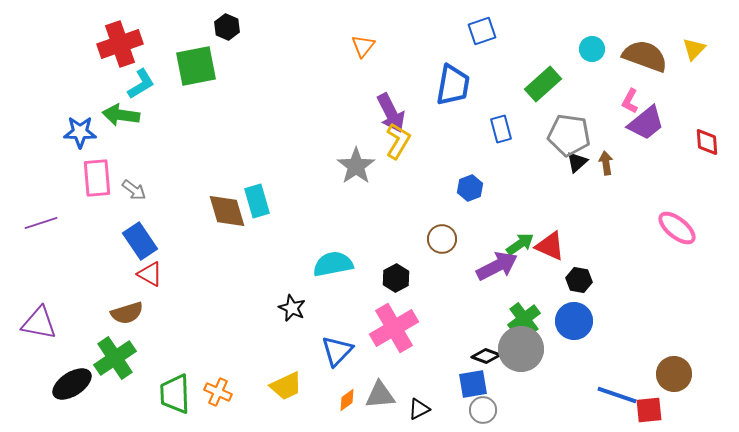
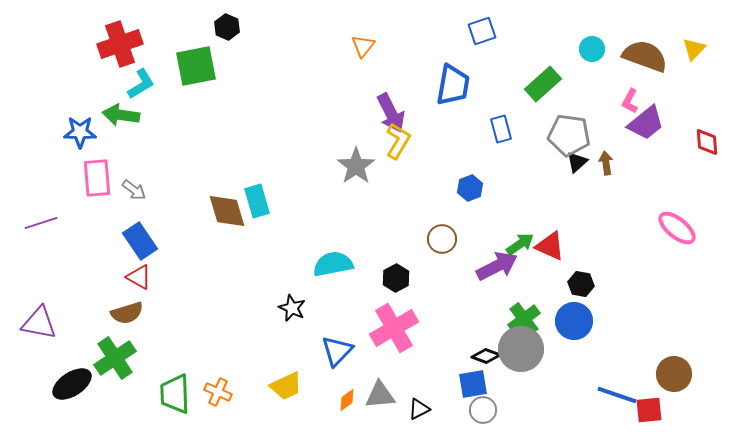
red triangle at (150, 274): moved 11 px left, 3 px down
black hexagon at (579, 280): moved 2 px right, 4 px down
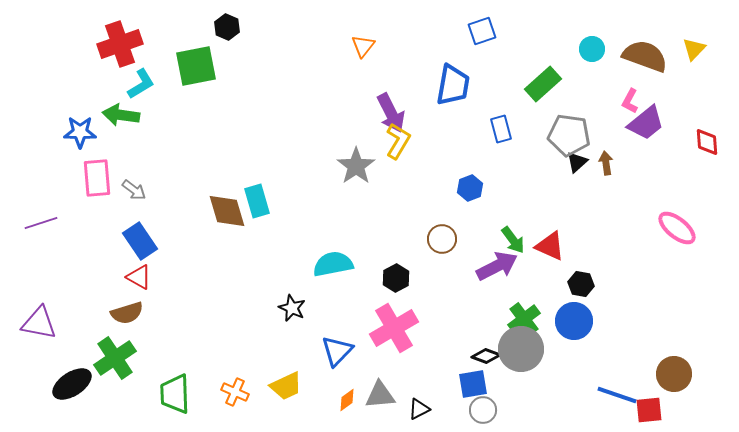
green arrow at (520, 244): moved 7 px left, 4 px up; rotated 88 degrees clockwise
orange cross at (218, 392): moved 17 px right
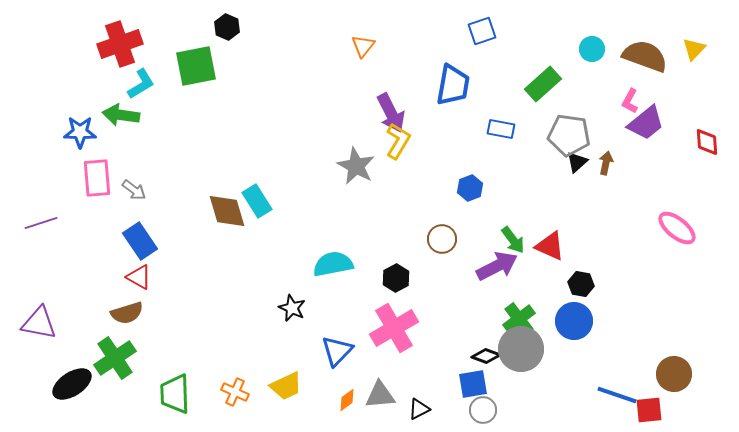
blue rectangle at (501, 129): rotated 64 degrees counterclockwise
brown arrow at (606, 163): rotated 20 degrees clockwise
gray star at (356, 166): rotated 9 degrees counterclockwise
cyan rectangle at (257, 201): rotated 16 degrees counterclockwise
green cross at (524, 319): moved 5 px left
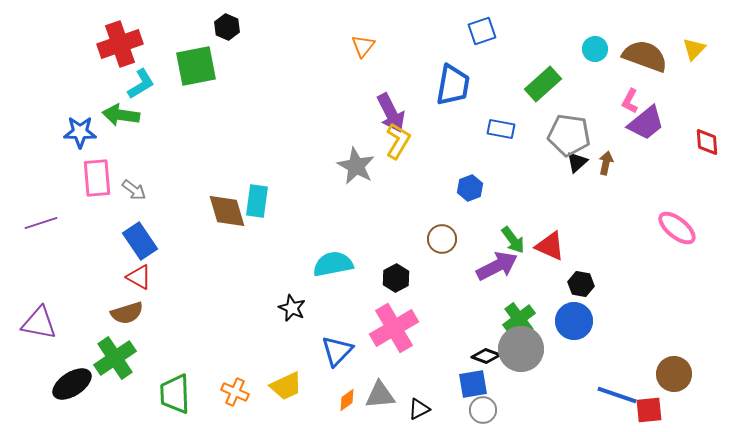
cyan circle at (592, 49): moved 3 px right
cyan rectangle at (257, 201): rotated 40 degrees clockwise
